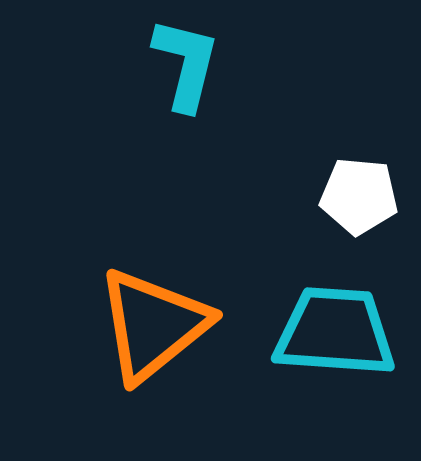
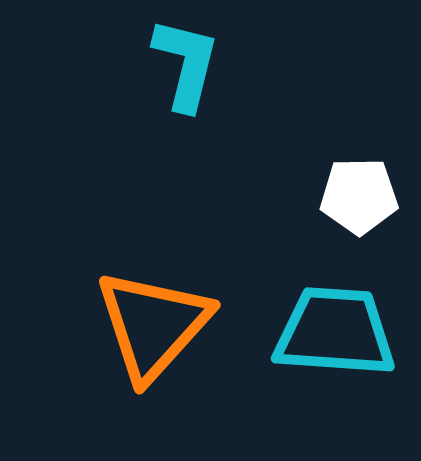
white pentagon: rotated 6 degrees counterclockwise
orange triangle: rotated 9 degrees counterclockwise
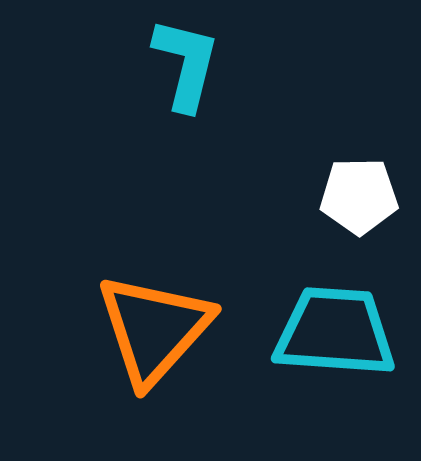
orange triangle: moved 1 px right, 4 px down
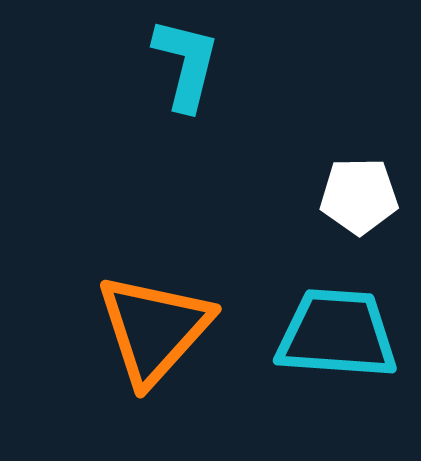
cyan trapezoid: moved 2 px right, 2 px down
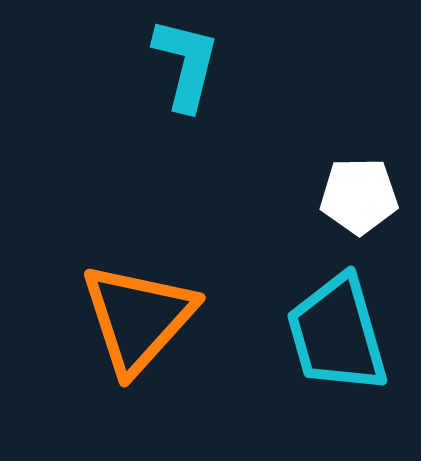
orange triangle: moved 16 px left, 11 px up
cyan trapezoid: rotated 110 degrees counterclockwise
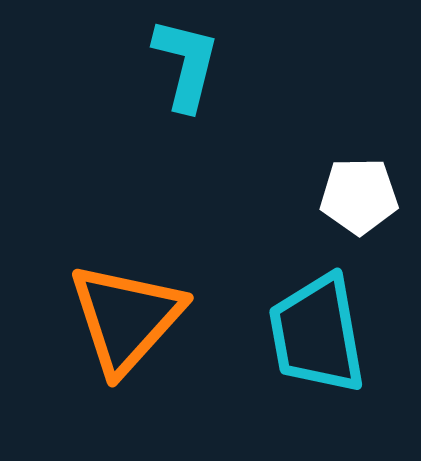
orange triangle: moved 12 px left
cyan trapezoid: moved 20 px left; rotated 6 degrees clockwise
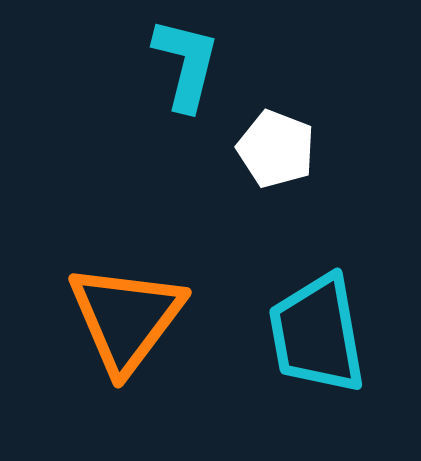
white pentagon: moved 83 px left, 47 px up; rotated 22 degrees clockwise
orange triangle: rotated 5 degrees counterclockwise
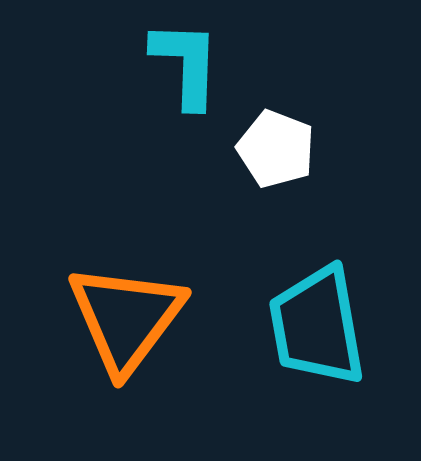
cyan L-shape: rotated 12 degrees counterclockwise
cyan trapezoid: moved 8 px up
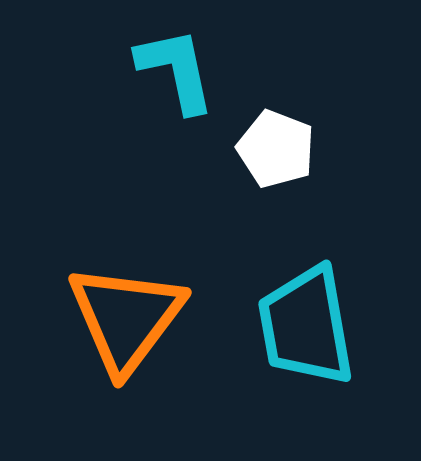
cyan L-shape: moved 10 px left, 6 px down; rotated 14 degrees counterclockwise
cyan trapezoid: moved 11 px left
